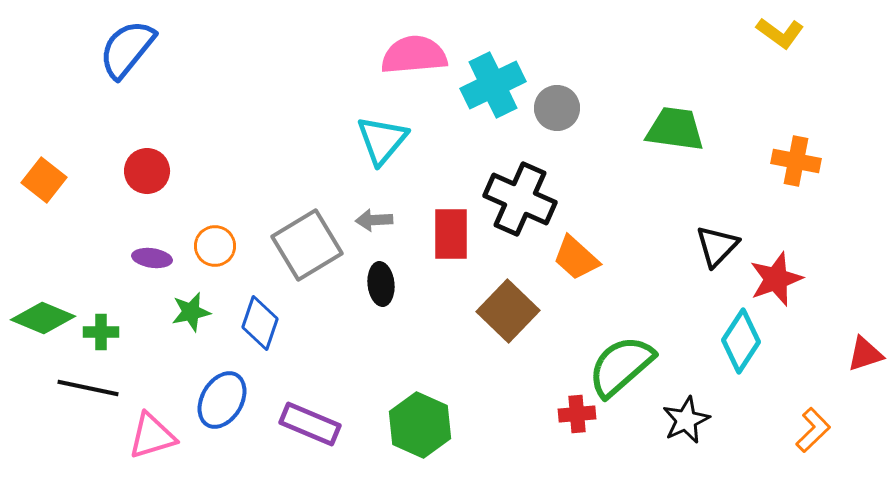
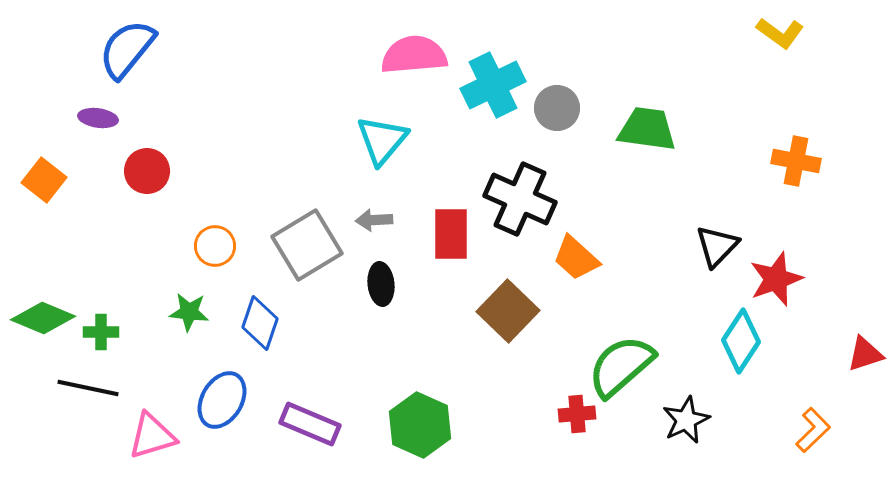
green trapezoid: moved 28 px left
purple ellipse: moved 54 px left, 140 px up
green star: moved 2 px left; rotated 18 degrees clockwise
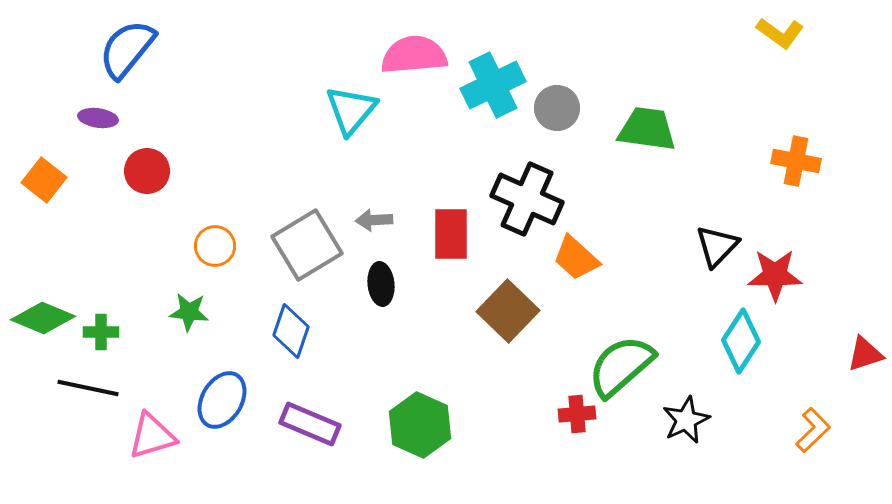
cyan triangle: moved 31 px left, 30 px up
black cross: moved 7 px right
red star: moved 1 px left, 4 px up; rotated 20 degrees clockwise
blue diamond: moved 31 px right, 8 px down
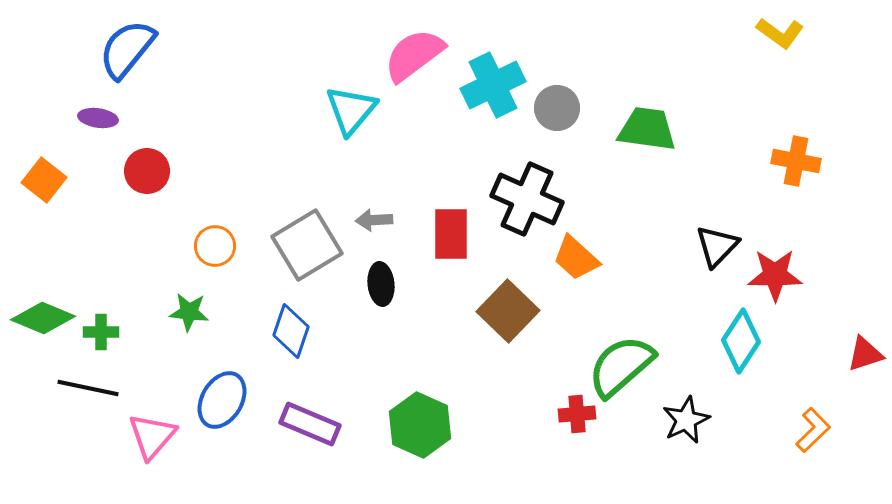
pink semicircle: rotated 32 degrees counterclockwise
pink triangle: rotated 32 degrees counterclockwise
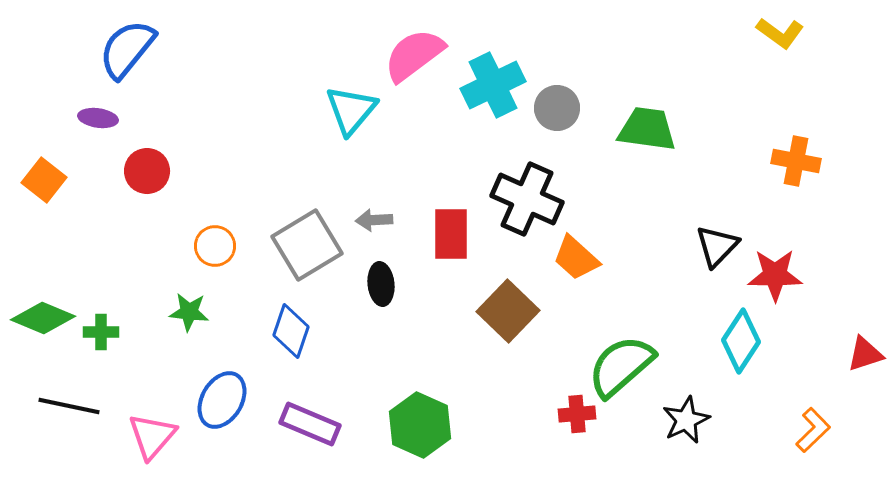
black line: moved 19 px left, 18 px down
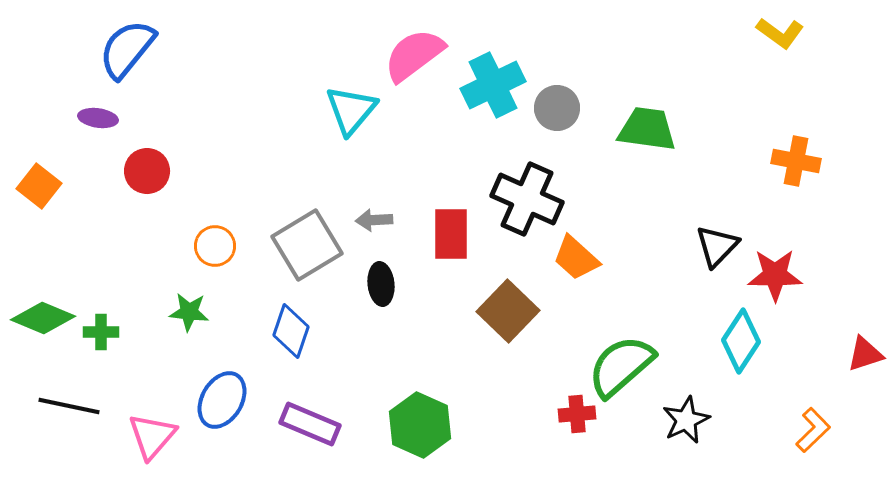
orange square: moved 5 px left, 6 px down
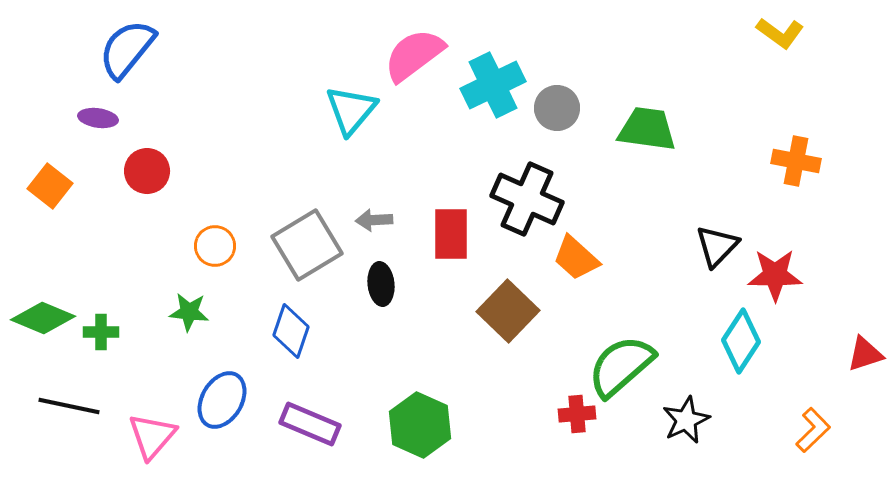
orange square: moved 11 px right
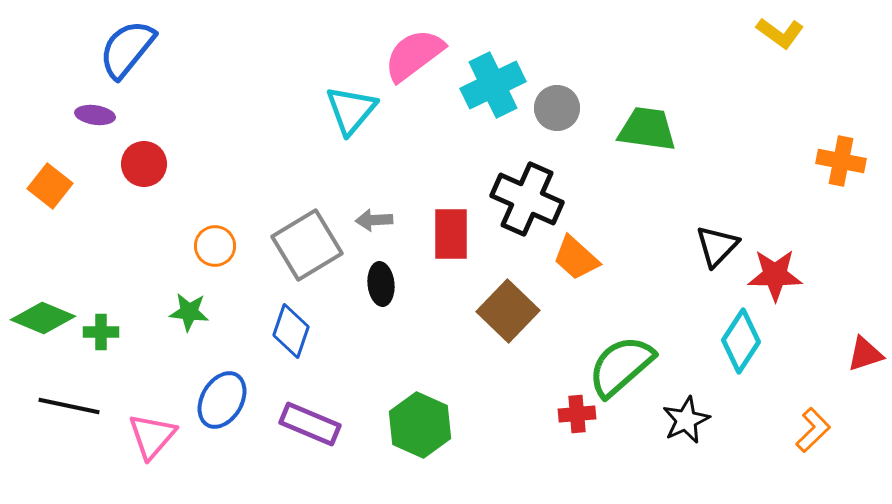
purple ellipse: moved 3 px left, 3 px up
orange cross: moved 45 px right
red circle: moved 3 px left, 7 px up
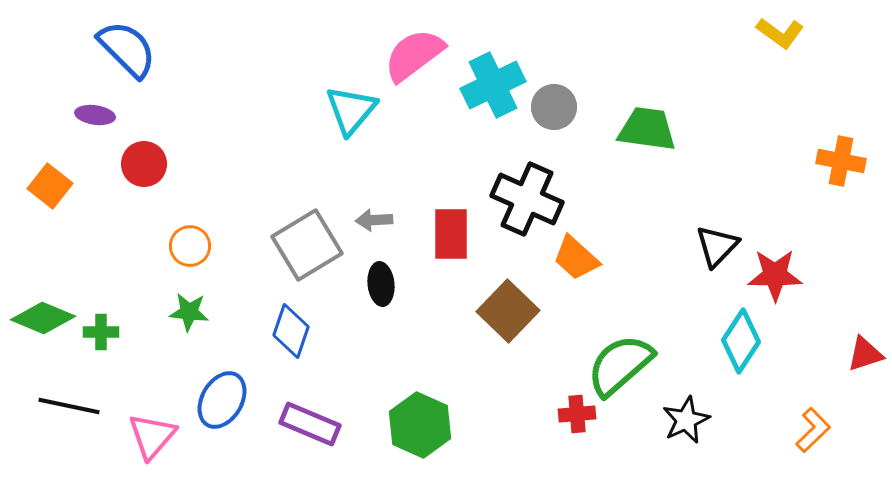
blue semicircle: rotated 96 degrees clockwise
gray circle: moved 3 px left, 1 px up
orange circle: moved 25 px left
green semicircle: moved 1 px left, 1 px up
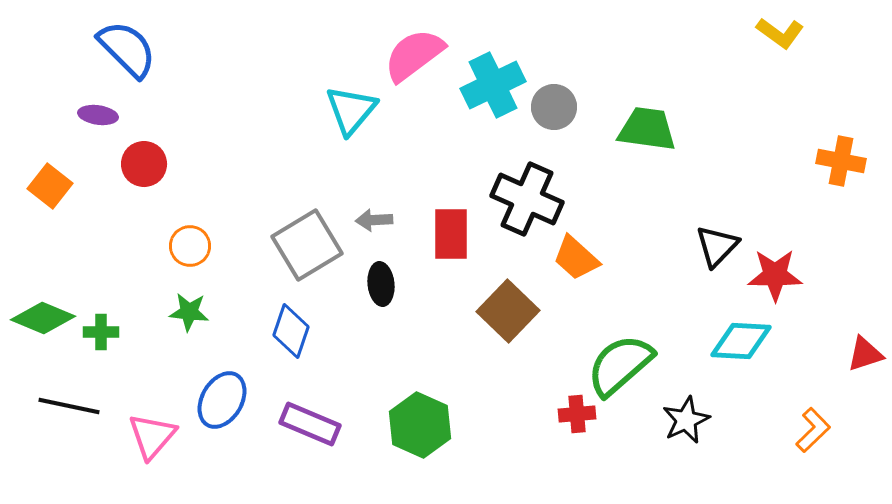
purple ellipse: moved 3 px right
cyan diamond: rotated 60 degrees clockwise
